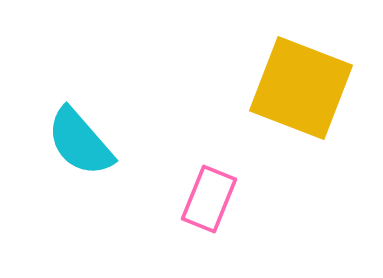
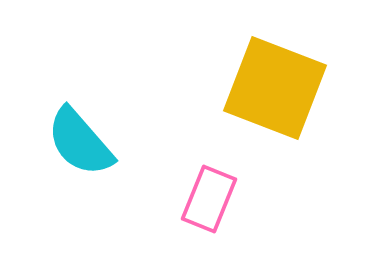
yellow square: moved 26 px left
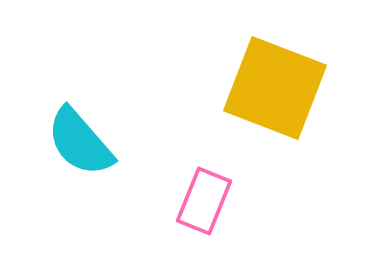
pink rectangle: moved 5 px left, 2 px down
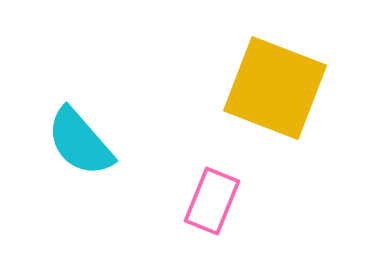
pink rectangle: moved 8 px right
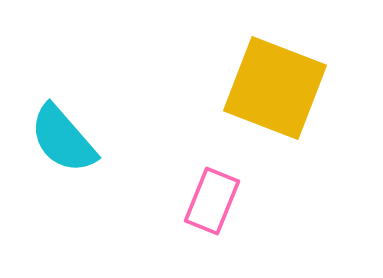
cyan semicircle: moved 17 px left, 3 px up
